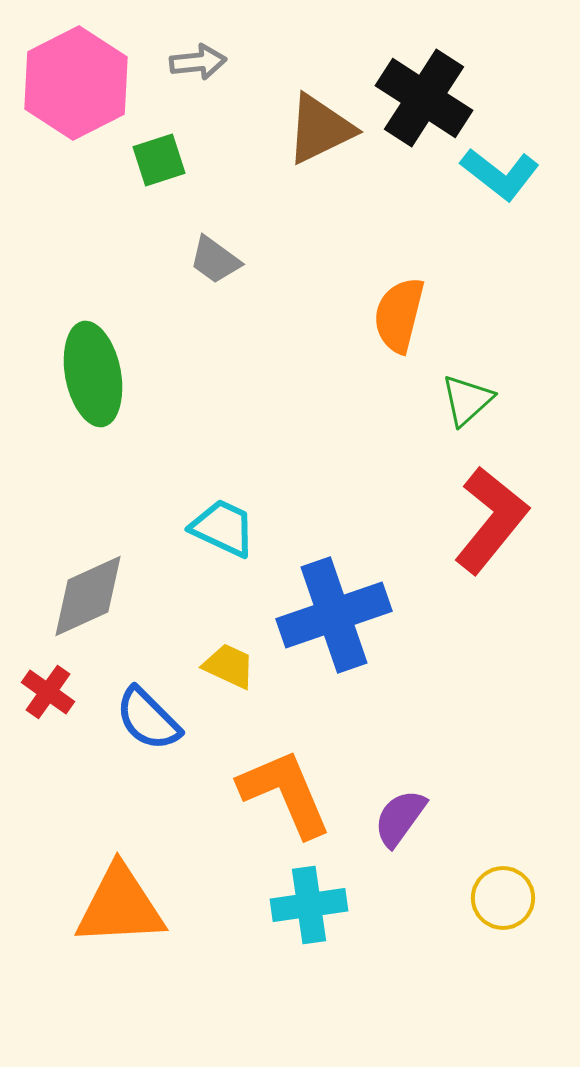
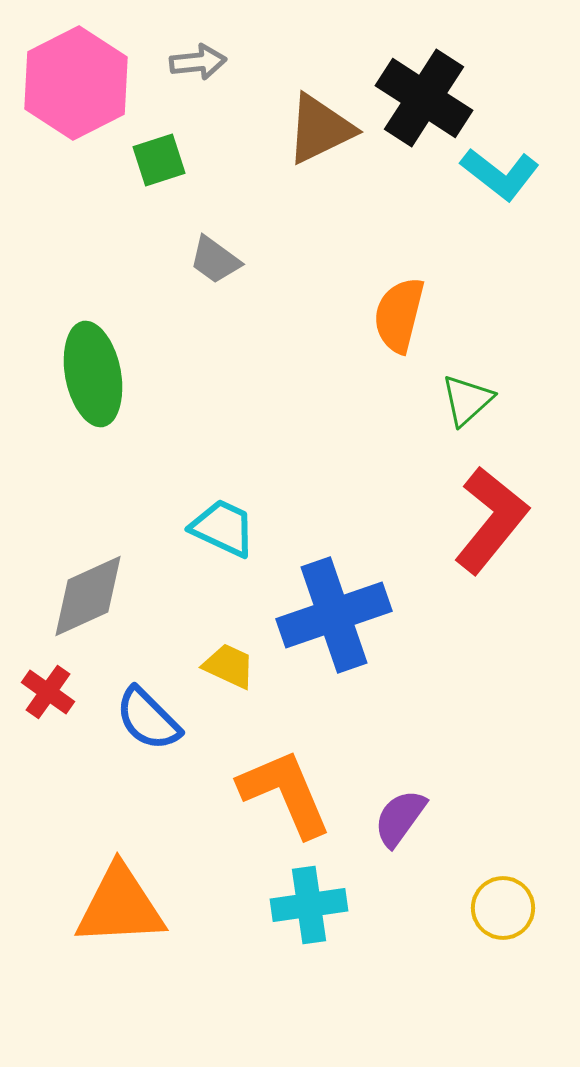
yellow circle: moved 10 px down
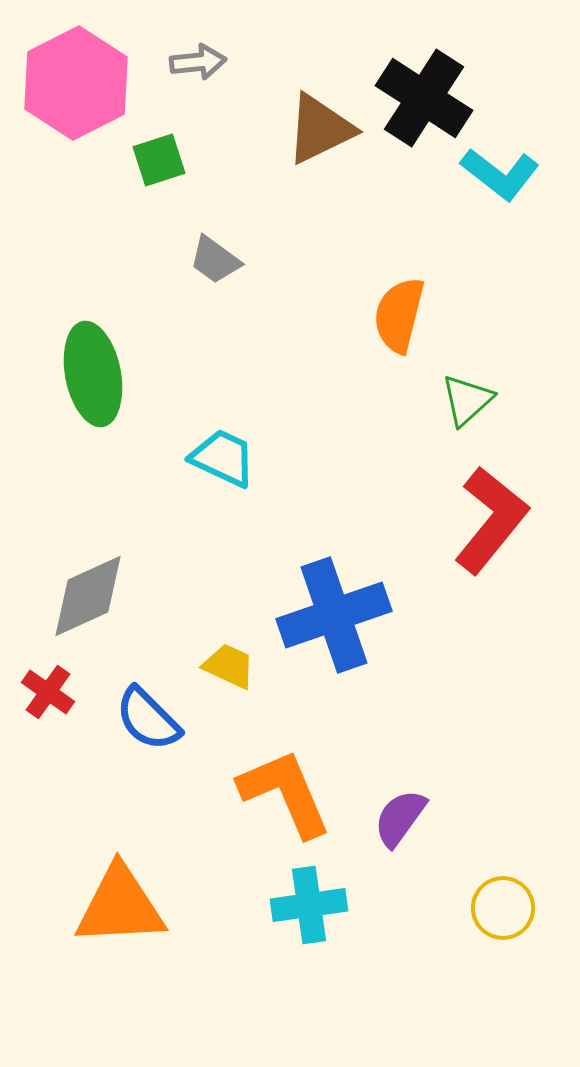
cyan trapezoid: moved 70 px up
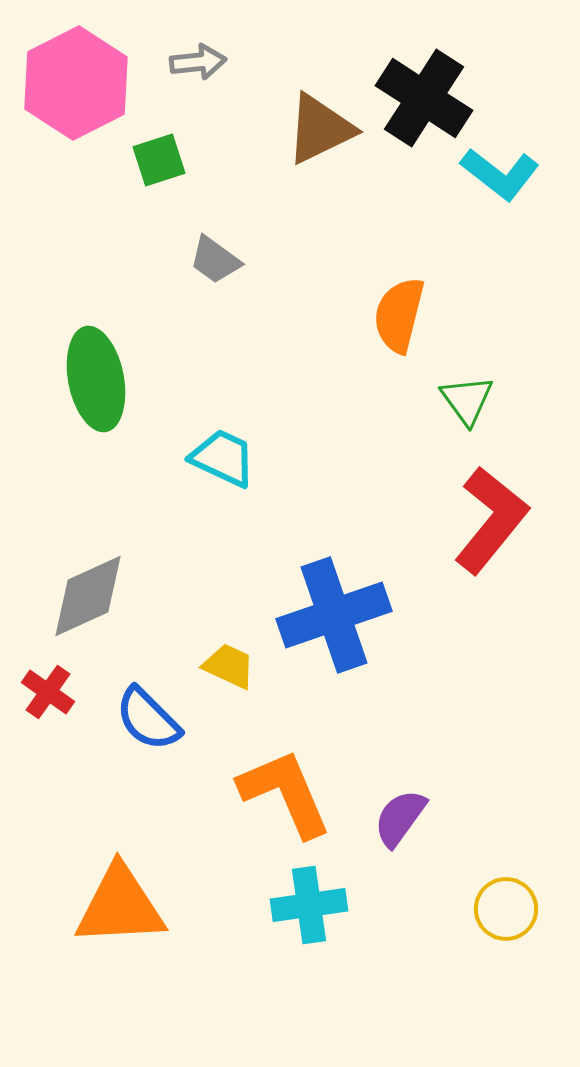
green ellipse: moved 3 px right, 5 px down
green triangle: rotated 24 degrees counterclockwise
yellow circle: moved 3 px right, 1 px down
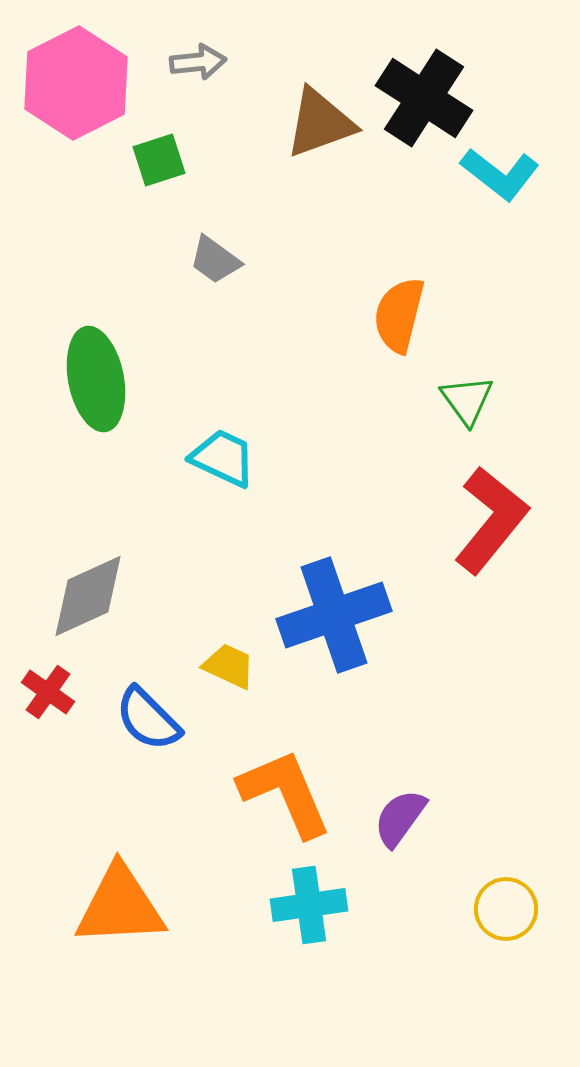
brown triangle: moved 6 px up; rotated 6 degrees clockwise
